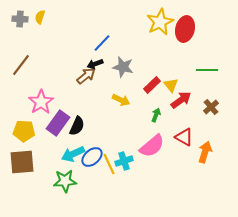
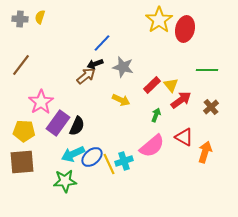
yellow star: moved 1 px left, 2 px up; rotated 8 degrees counterclockwise
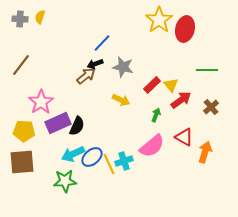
purple rectangle: rotated 30 degrees clockwise
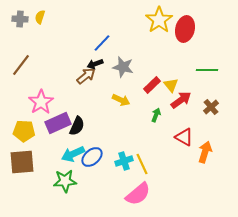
pink semicircle: moved 14 px left, 48 px down
yellow line: moved 33 px right
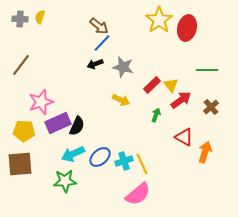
red ellipse: moved 2 px right, 1 px up
brown arrow: moved 13 px right, 50 px up; rotated 78 degrees clockwise
pink star: rotated 15 degrees clockwise
blue ellipse: moved 8 px right
brown square: moved 2 px left, 2 px down
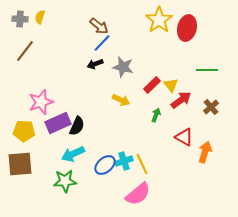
brown line: moved 4 px right, 14 px up
blue ellipse: moved 5 px right, 8 px down
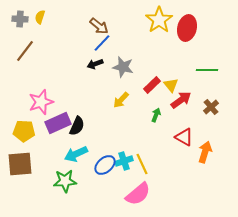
yellow arrow: rotated 108 degrees clockwise
cyan arrow: moved 3 px right
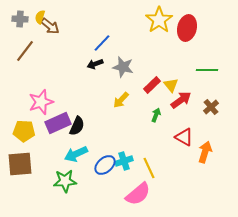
brown arrow: moved 49 px left
yellow line: moved 7 px right, 4 px down
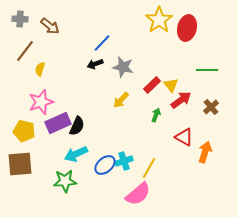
yellow semicircle: moved 52 px down
yellow pentagon: rotated 10 degrees clockwise
yellow line: rotated 55 degrees clockwise
